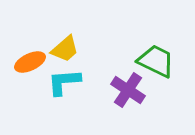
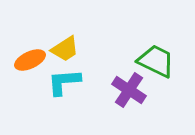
yellow trapezoid: rotated 8 degrees clockwise
orange ellipse: moved 2 px up
purple cross: moved 1 px right
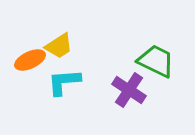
yellow trapezoid: moved 6 px left, 3 px up
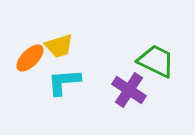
yellow trapezoid: rotated 16 degrees clockwise
orange ellipse: moved 2 px up; rotated 20 degrees counterclockwise
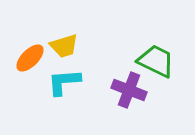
yellow trapezoid: moved 5 px right
purple cross: rotated 12 degrees counterclockwise
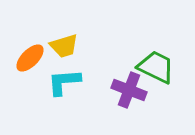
green trapezoid: moved 6 px down
